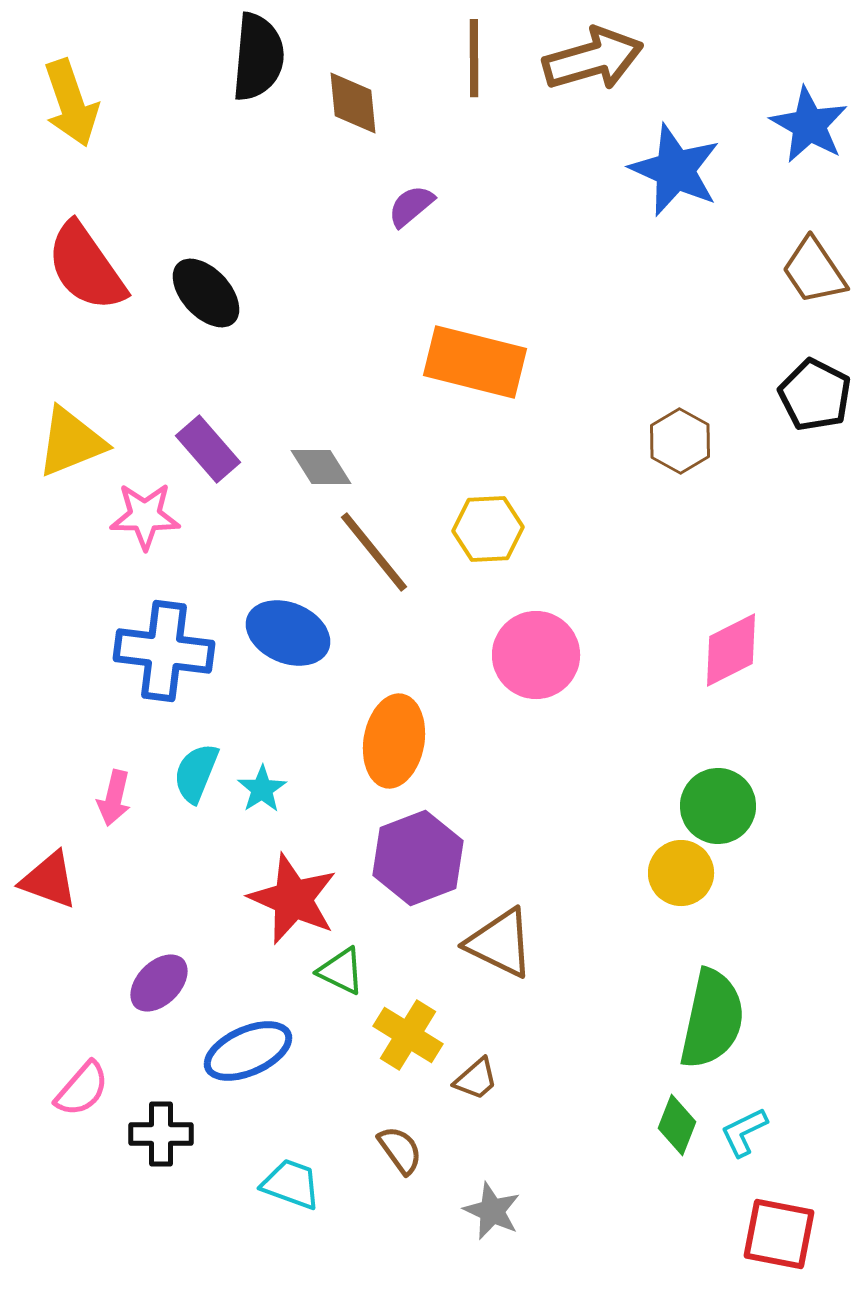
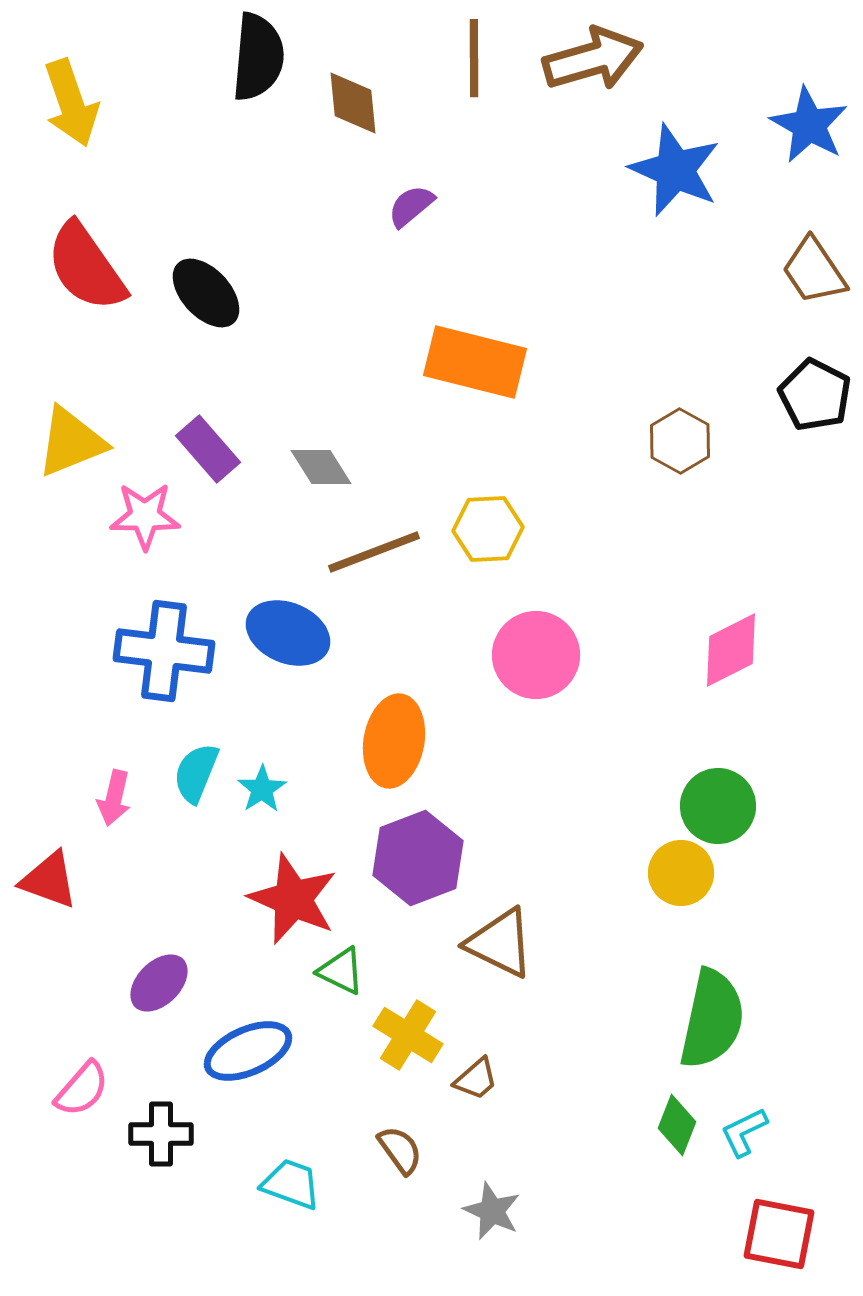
brown line at (374, 552): rotated 72 degrees counterclockwise
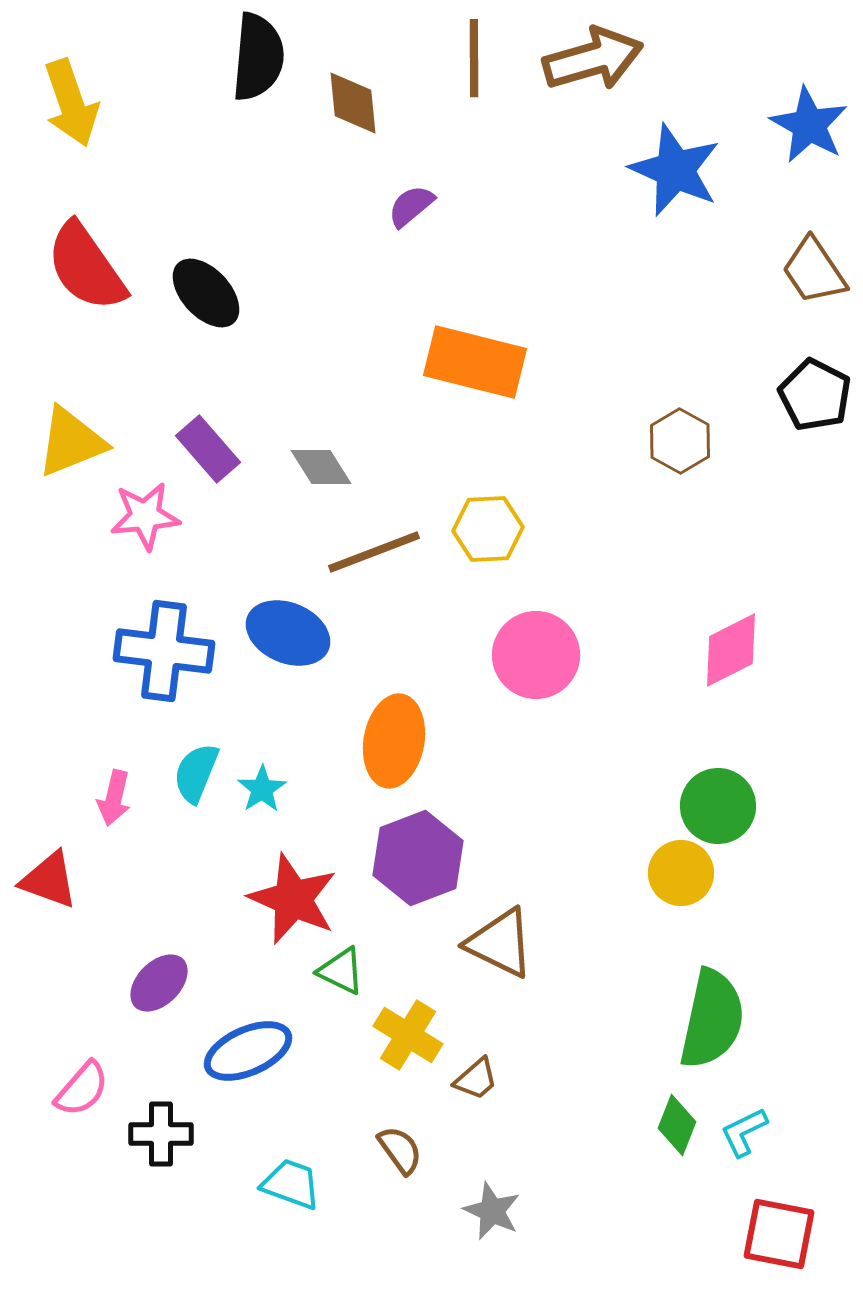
pink star at (145, 516): rotated 6 degrees counterclockwise
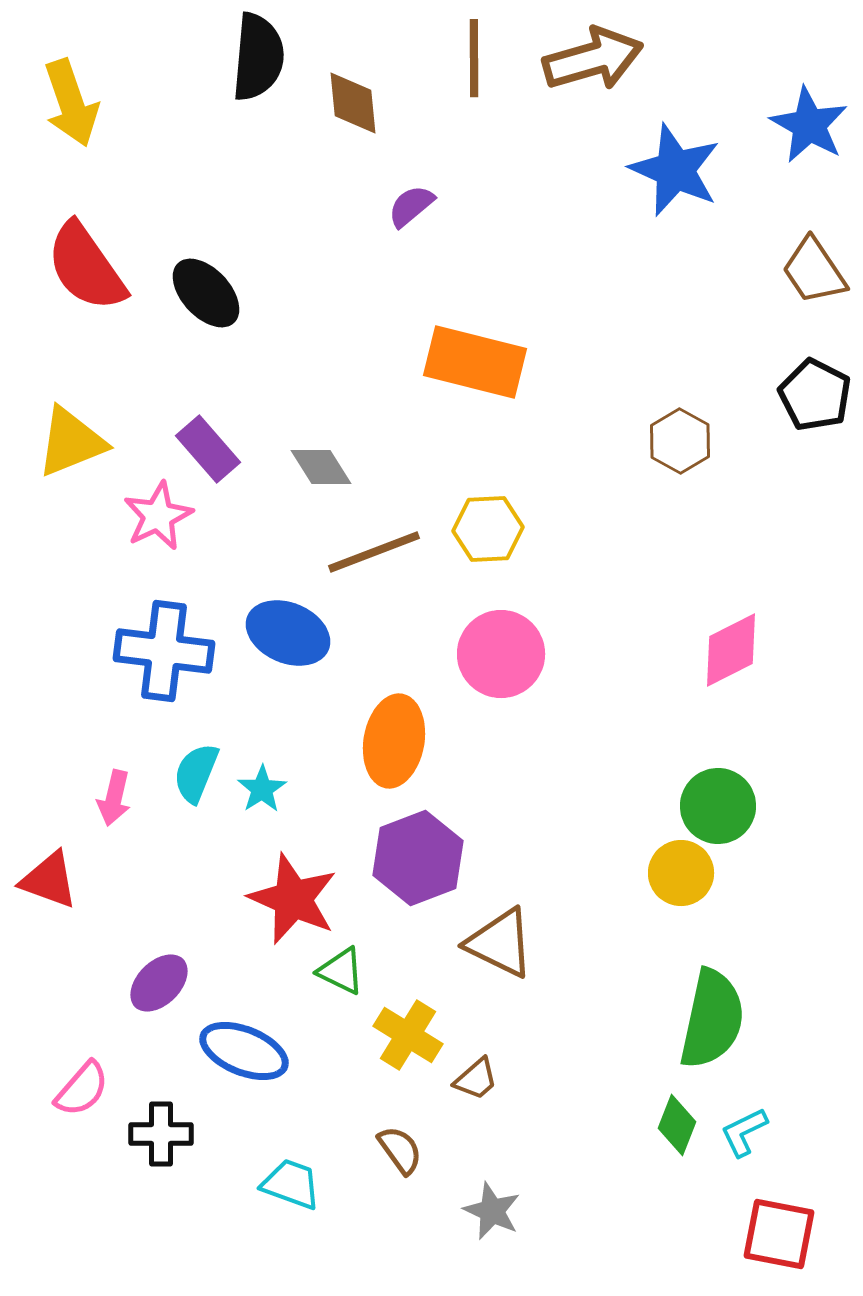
pink star at (145, 516): moved 13 px right; rotated 20 degrees counterclockwise
pink circle at (536, 655): moved 35 px left, 1 px up
blue ellipse at (248, 1051): moved 4 px left; rotated 46 degrees clockwise
